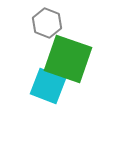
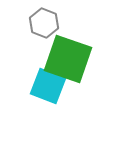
gray hexagon: moved 3 px left
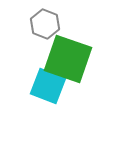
gray hexagon: moved 1 px right, 1 px down
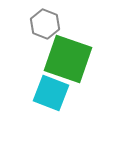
cyan square: moved 3 px right, 7 px down
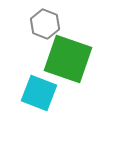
cyan square: moved 12 px left
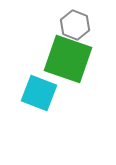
gray hexagon: moved 30 px right, 1 px down
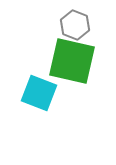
green square: moved 4 px right, 2 px down; rotated 6 degrees counterclockwise
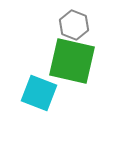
gray hexagon: moved 1 px left
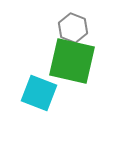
gray hexagon: moved 1 px left, 3 px down
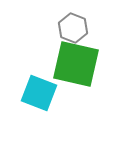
green square: moved 4 px right, 3 px down
